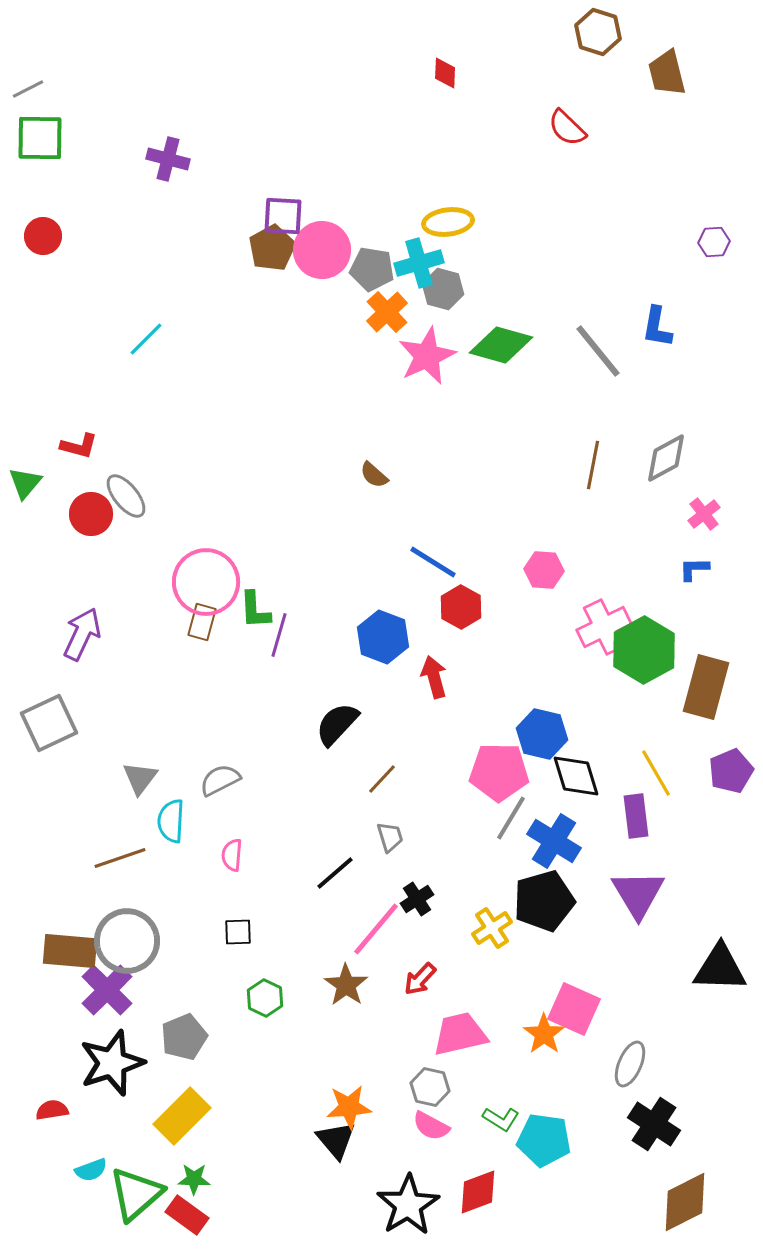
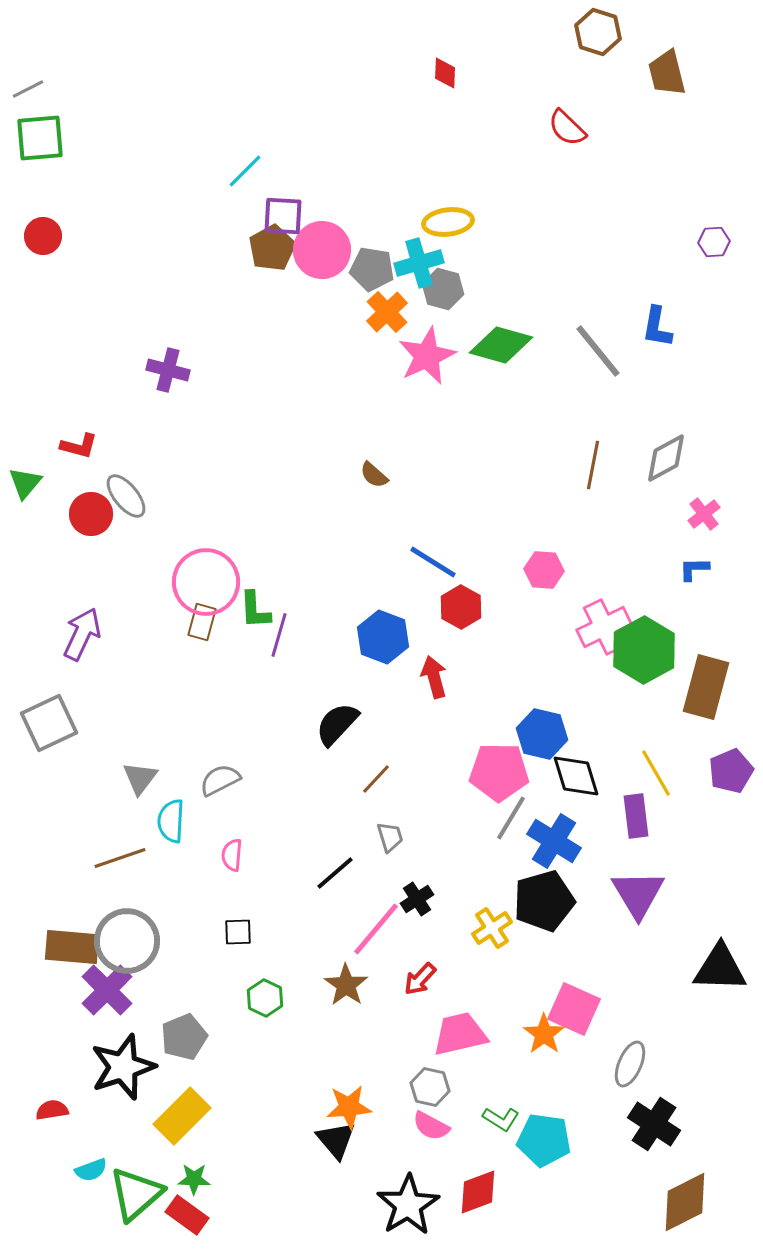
green square at (40, 138): rotated 6 degrees counterclockwise
purple cross at (168, 159): moved 211 px down
cyan line at (146, 339): moved 99 px right, 168 px up
brown line at (382, 779): moved 6 px left
brown rectangle at (70, 951): moved 2 px right, 4 px up
black star at (112, 1063): moved 11 px right, 4 px down
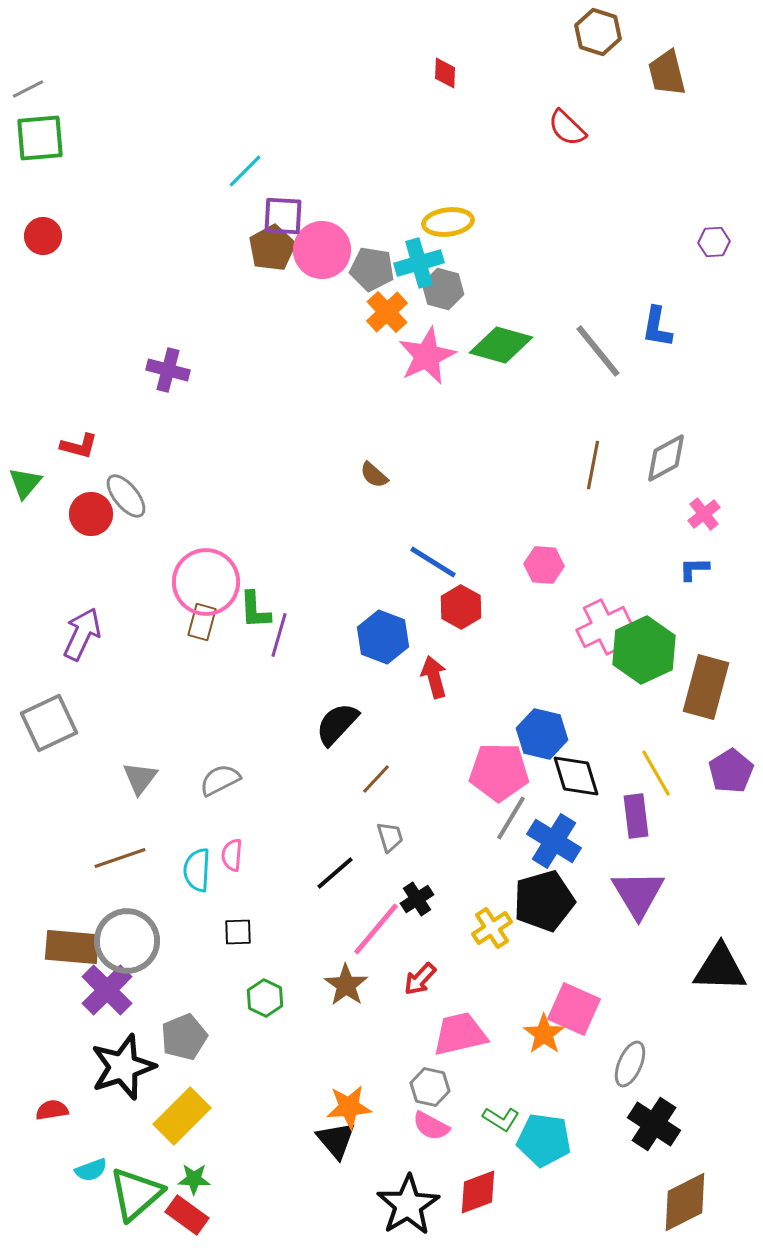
pink hexagon at (544, 570): moved 5 px up
green hexagon at (644, 650): rotated 4 degrees clockwise
purple pentagon at (731, 771): rotated 9 degrees counterclockwise
cyan semicircle at (171, 821): moved 26 px right, 49 px down
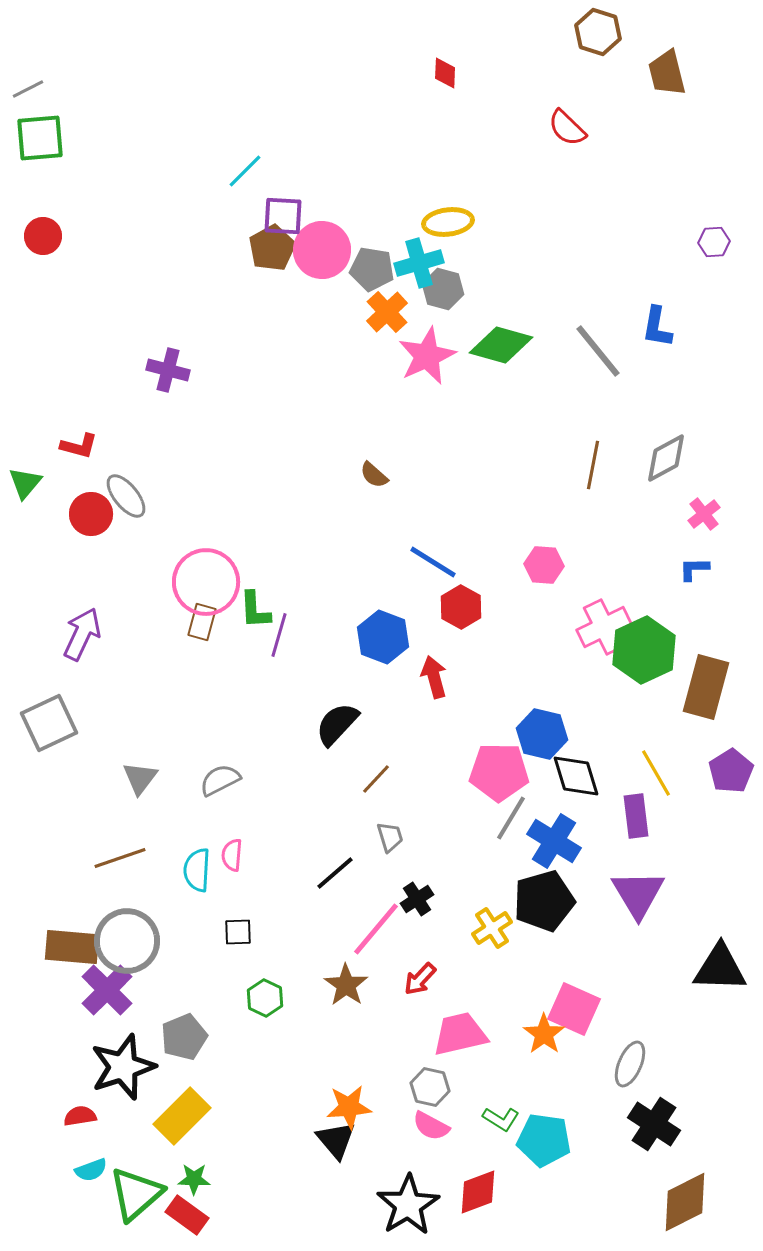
red semicircle at (52, 1110): moved 28 px right, 6 px down
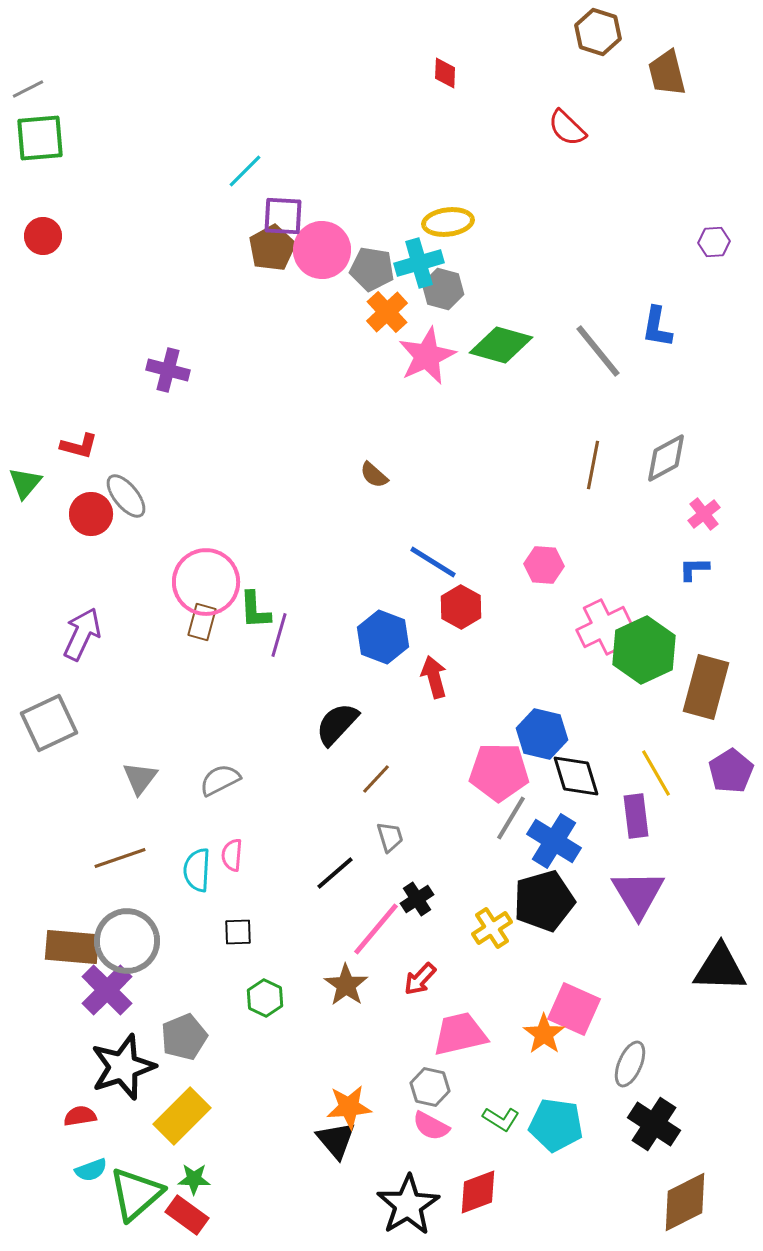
cyan pentagon at (544, 1140): moved 12 px right, 15 px up
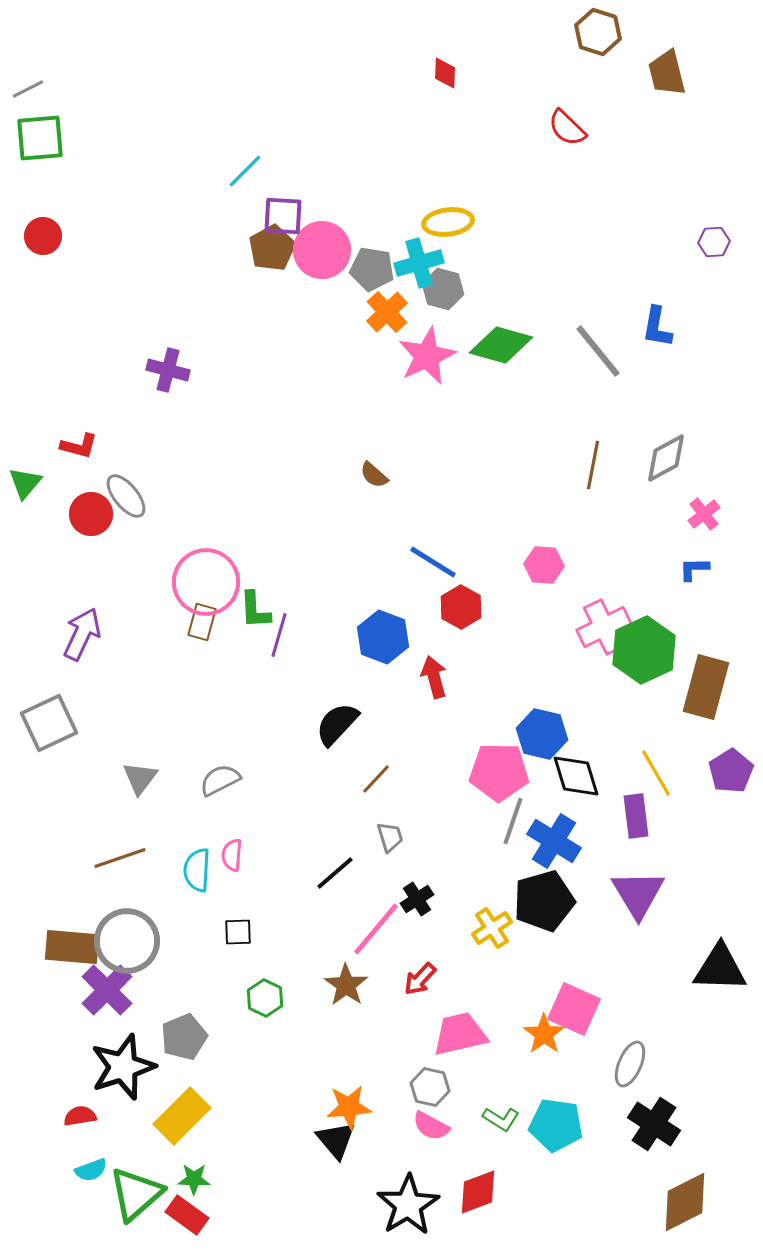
gray line at (511, 818): moved 2 px right, 3 px down; rotated 12 degrees counterclockwise
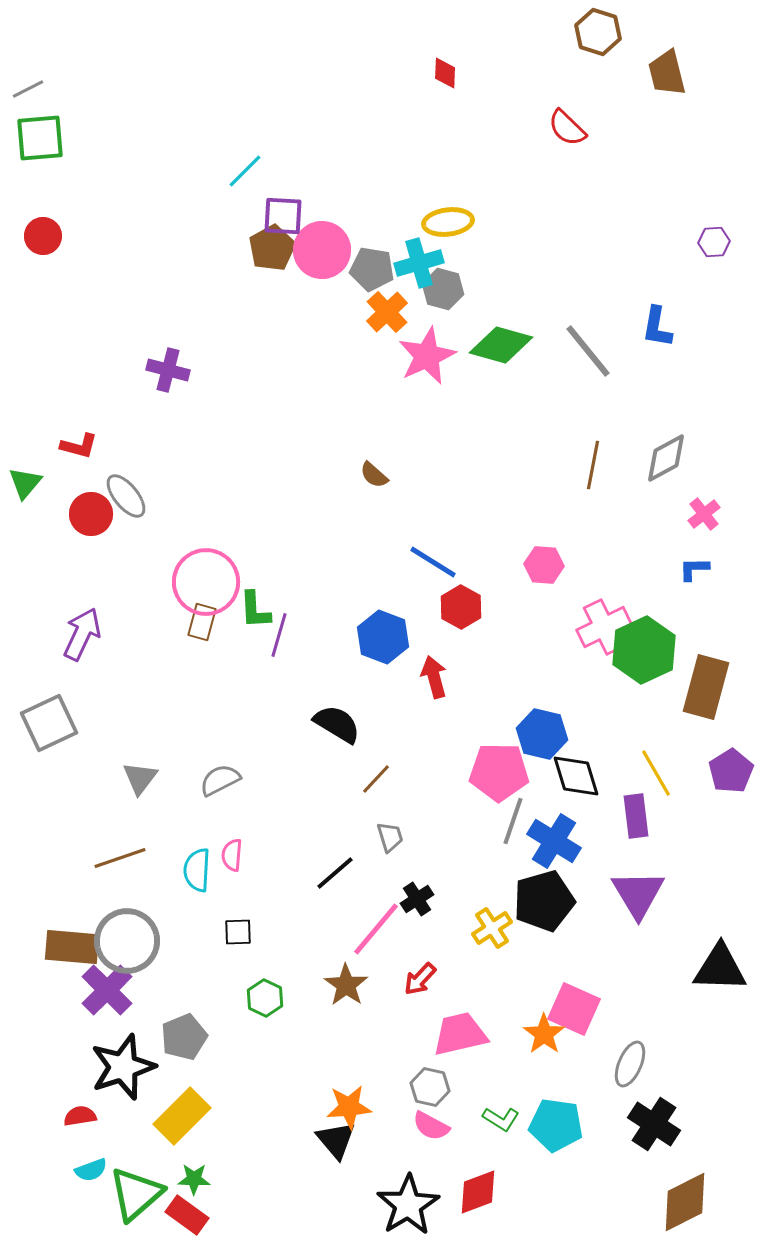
gray line at (598, 351): moved 10 px left
black semicircle at (337, 724): rotated 78 degrees clockwise
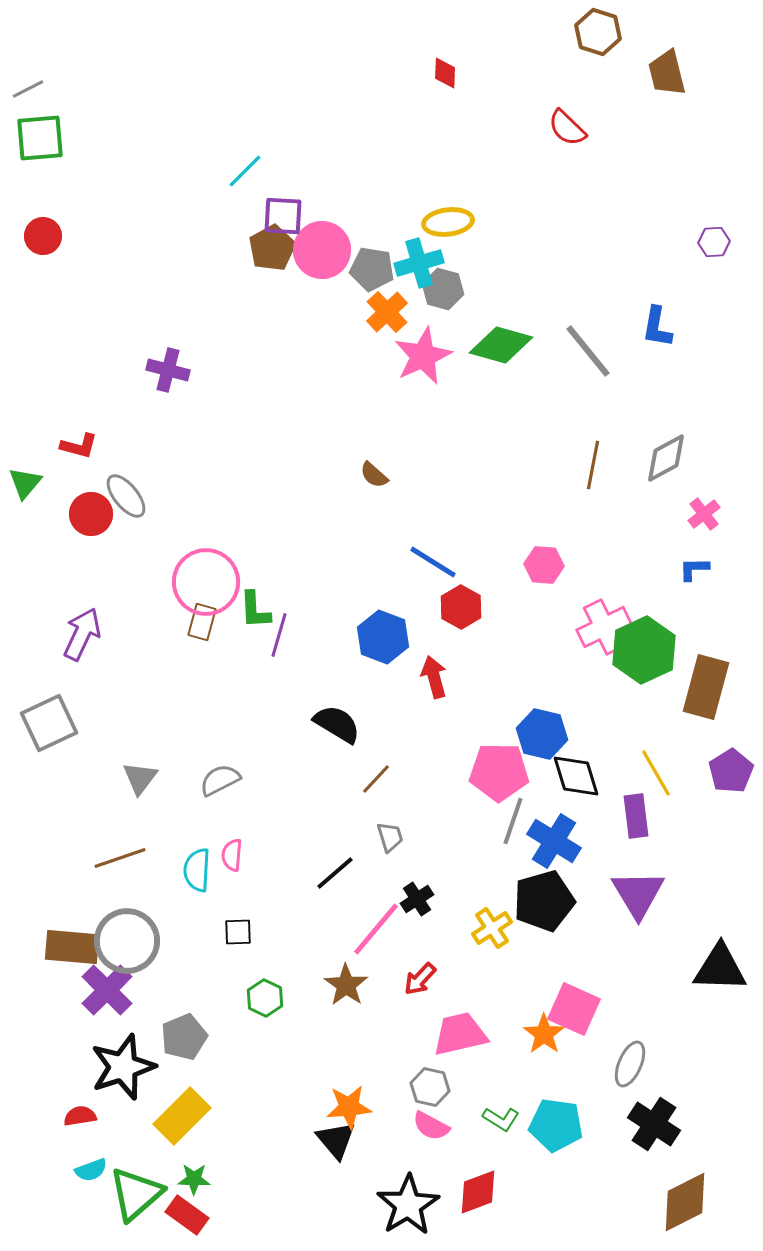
pink star at (427, 356): moved 4 px left
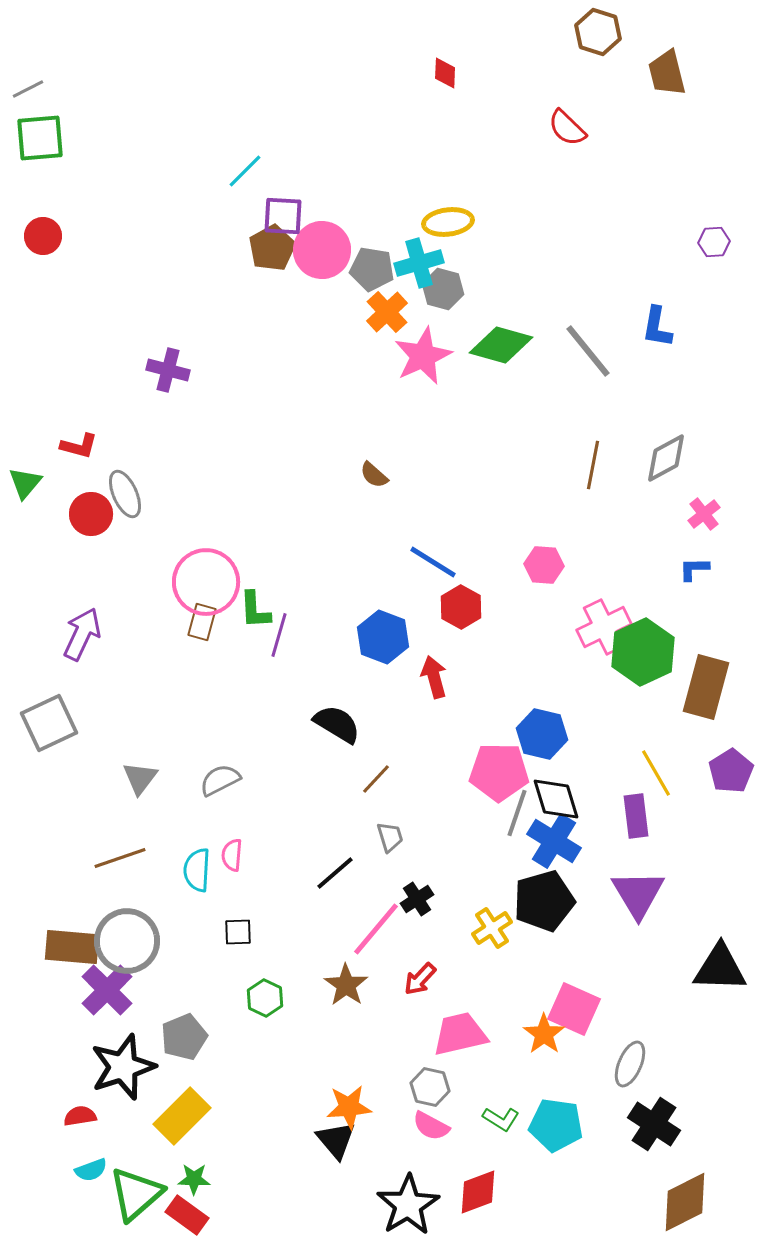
gray ellipse at (126, 496): moved 1 px left, 2 px up; rotated 15 degrees clockwise
green hexagon at (644, 650): moved 1 px left, 2 px down
black diamond at (576, 776): moved 20 px left, 23 px down
gray line at (513, 821): moved 4 px right, 8 px up
